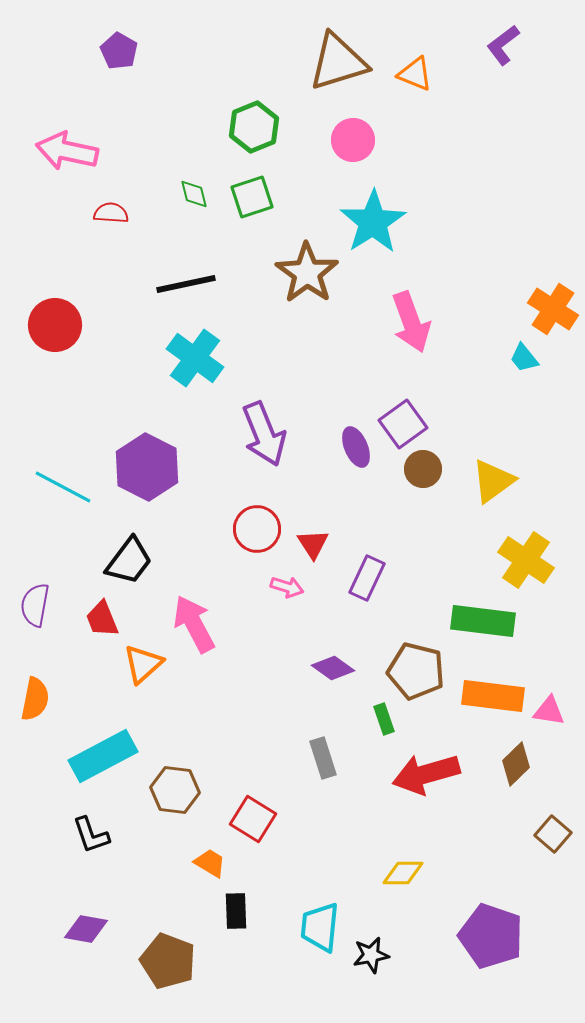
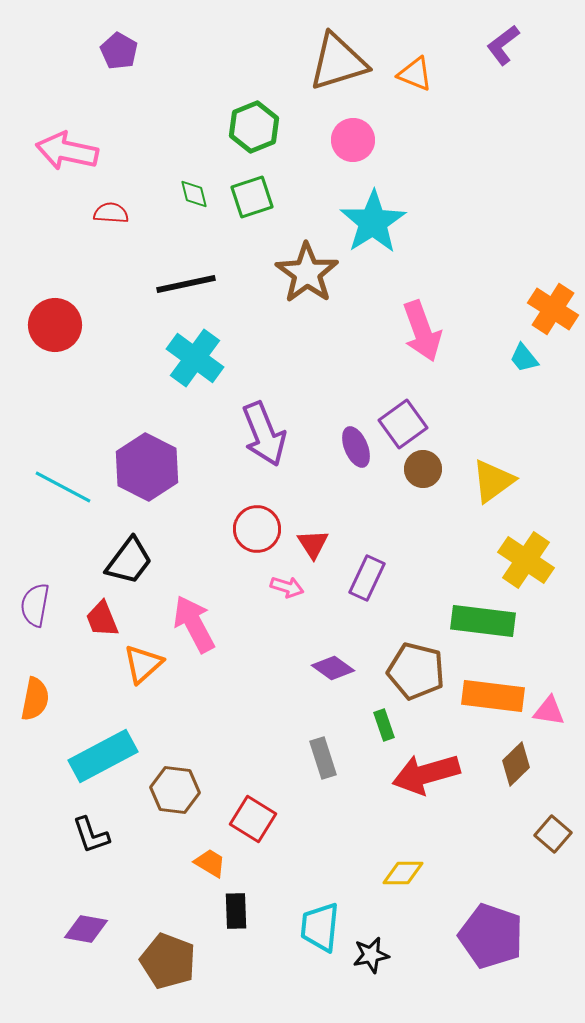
pink arrow at (411, 322): moved 11 px right, 9 px down
green rectangle at (384, 719): moved 6 px down
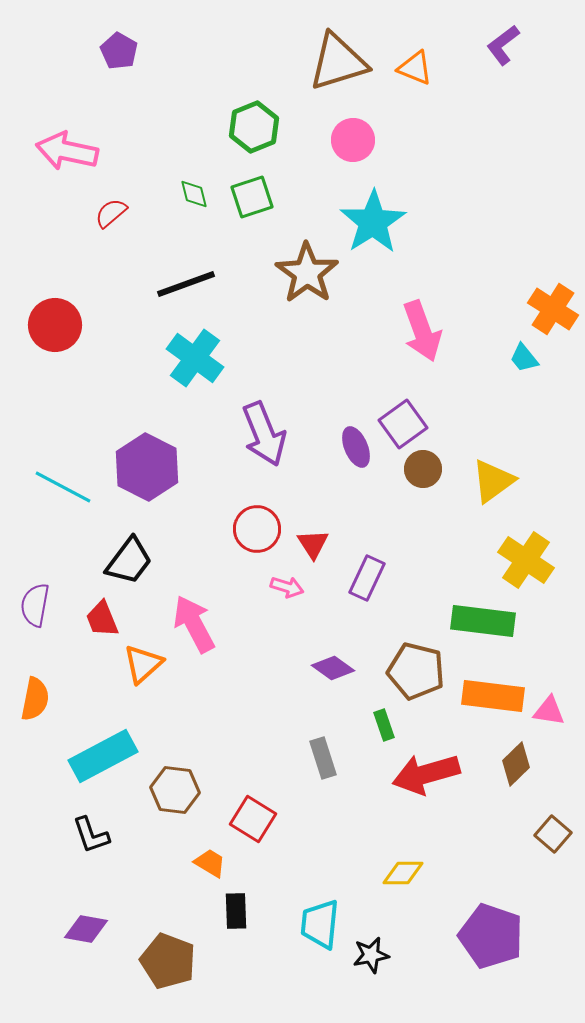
orange triangle at (415, 74): moved 6 px up
red semicircle at (111, 213): rotated 44 degrees counterclockwise
black line at (186, 284): rotated 8 degrees counterclockwise
cyan trapezoid at (320, 927): moved 3 px up
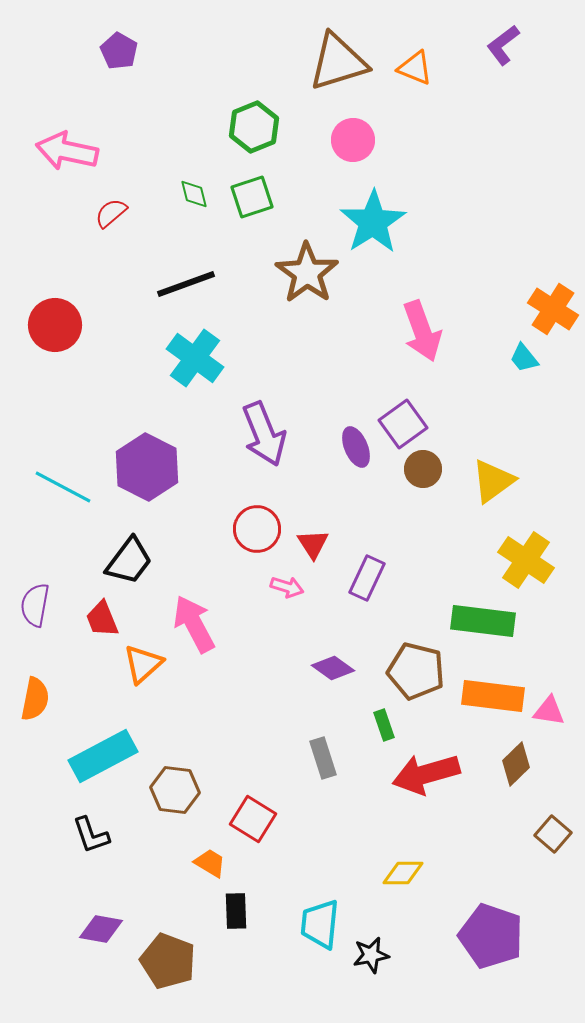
purple diamond at (86, 929): moved 15 px right
